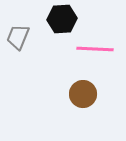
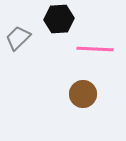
black hexagon: moved 3 px left
gray trapezoid: moved 1 px down; rotated 24 degrees clockwise
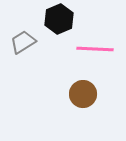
black hexagon: rotated 20 degrees counterclockwise
gray trapezoid: moved 5 px right, 4 px down; rotated 12 degrees clockwise
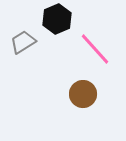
black hexagon: moved 2 px left
pink line: rotated 45 degrees clockwise
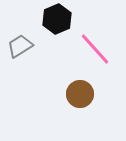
gray trapezoid: moved 3 px left, 4 px down
brown circle: moved 3 px left
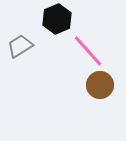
pink line: moved 7 px left, 2 px down
brown circle: moved 20 px right, 9 px up
